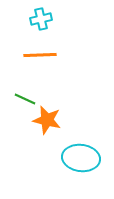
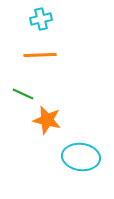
green line: moved 2 px left, 5 px up
cyan ellipse: moved 1 px up
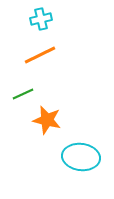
orange line: rotated 24 degrees counterclockwise
green line: rotated 50 degrees counterclockwise
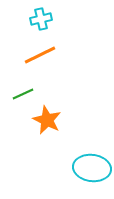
orange star: rotated 12 degrees clockwise
cyan ellipse: moved 11 px right, 11 px down
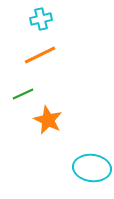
orange star: moved 1 px right
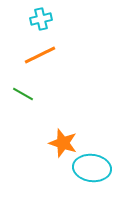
green line: rotated 55 degrees clockwise
orange star: moved 15 px right, 23 px down; rotated 8 degrees counterclockwise
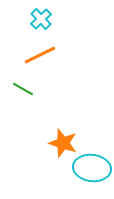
cyan cross: rotated 30 degrees counterclockwise
green line: moved 5 px up
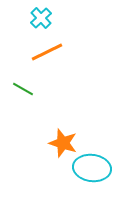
cyan cross: moved 1 px up
orange line: moved 7 px right, 3 px up
